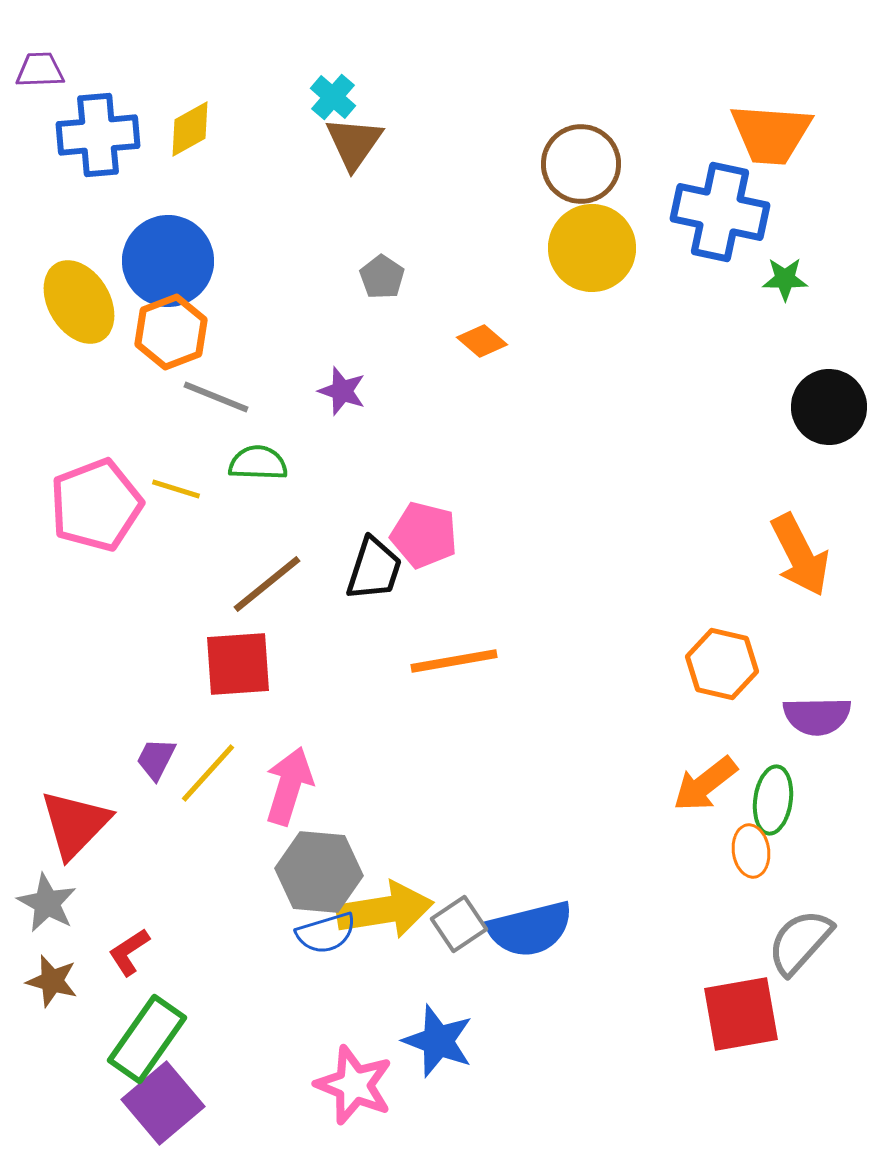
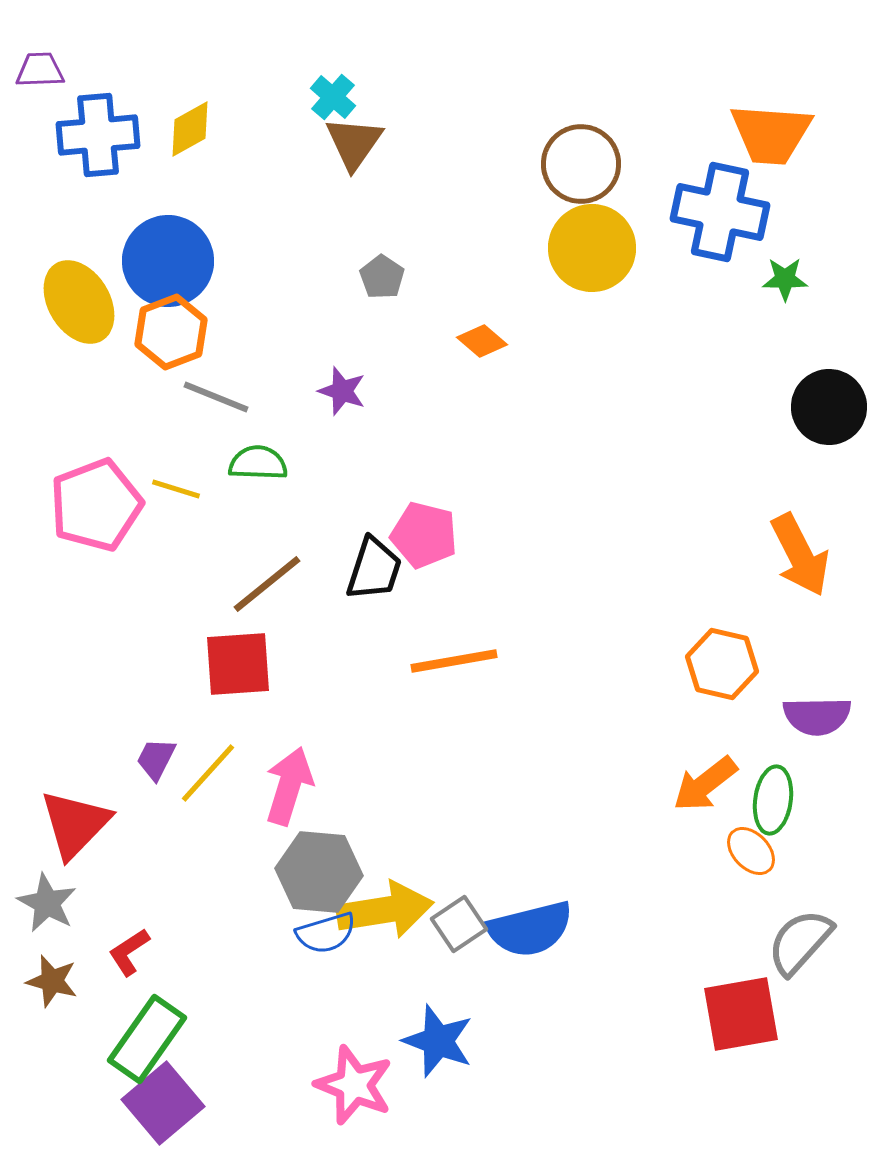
orange ellipse at (751, 851): rotated 36 degrees counterclockwise
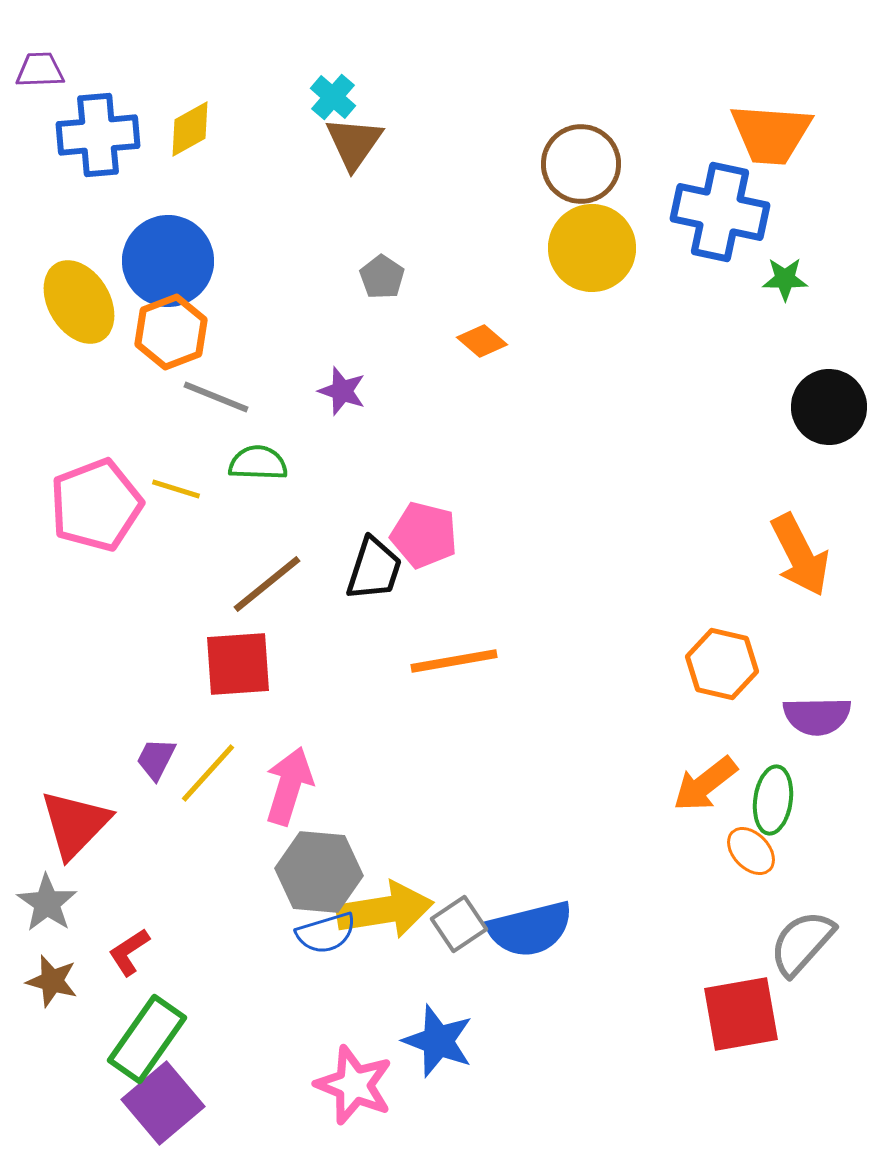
gray star at (47, 903): rotated 6 degrees clockwise
gray semicircle at (800, 942): moved 2 px right, 1 px down
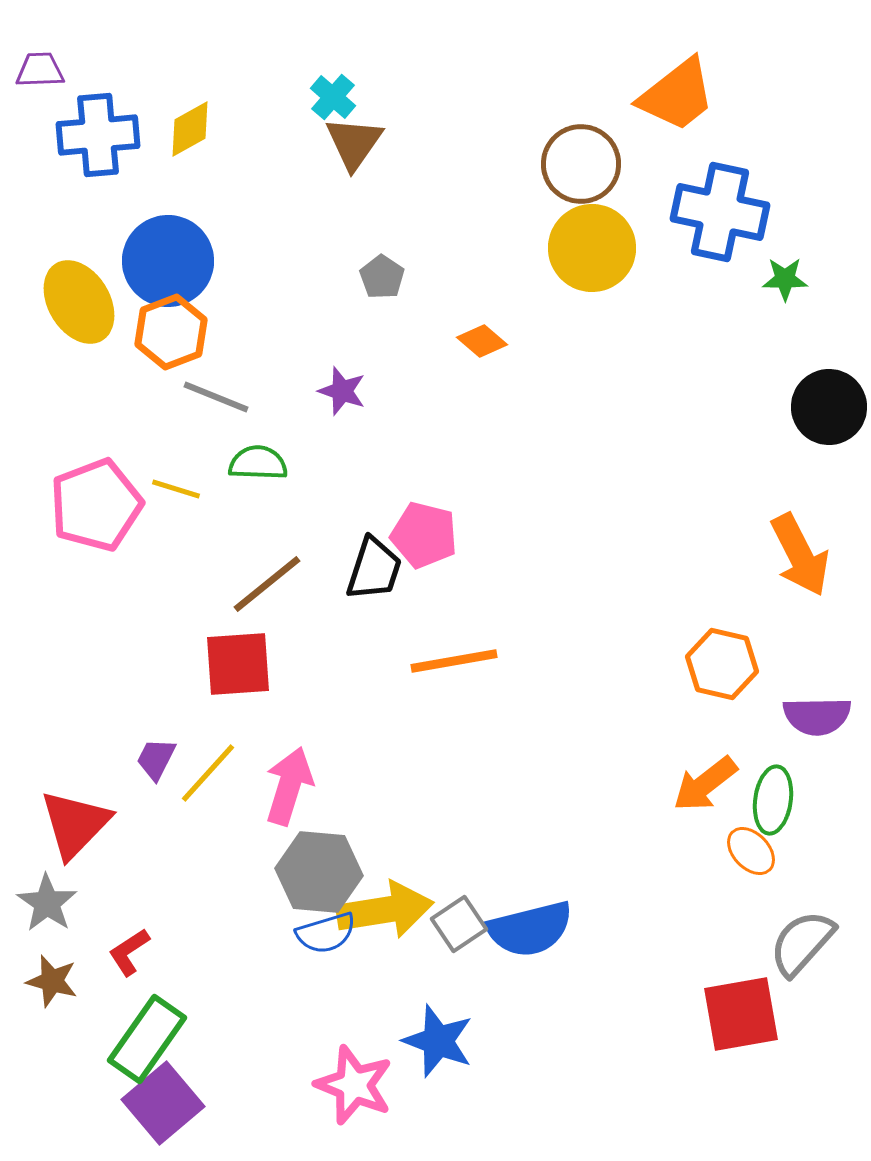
orange trapezoid at (771, 134): moved 94 px left, 39 px up; rotated 42 degrees counterclockwise
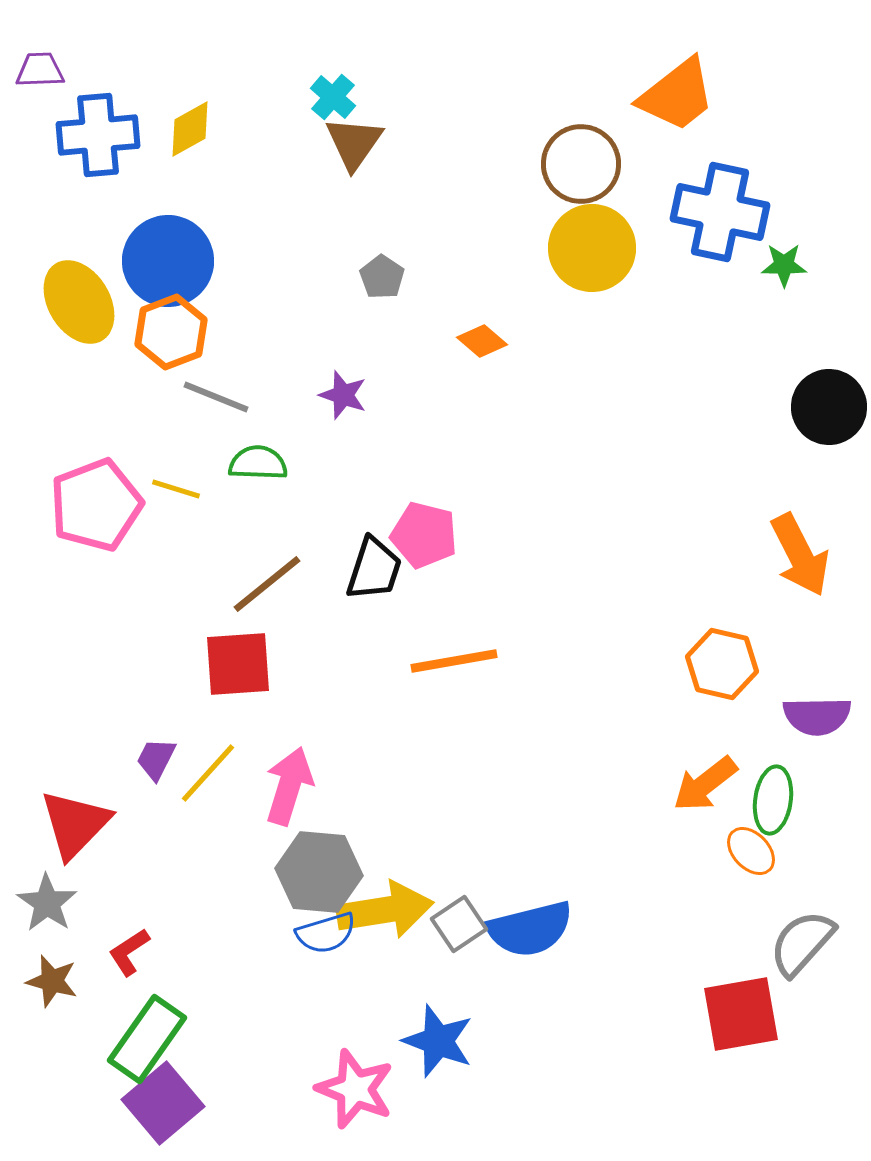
green star at (785, 279): moved 1 px left, 14 px up
purple star at (342, 391): moved 1 px right, 4 px down
pink star at (354, 1085): moved 1 px right, 4 px down
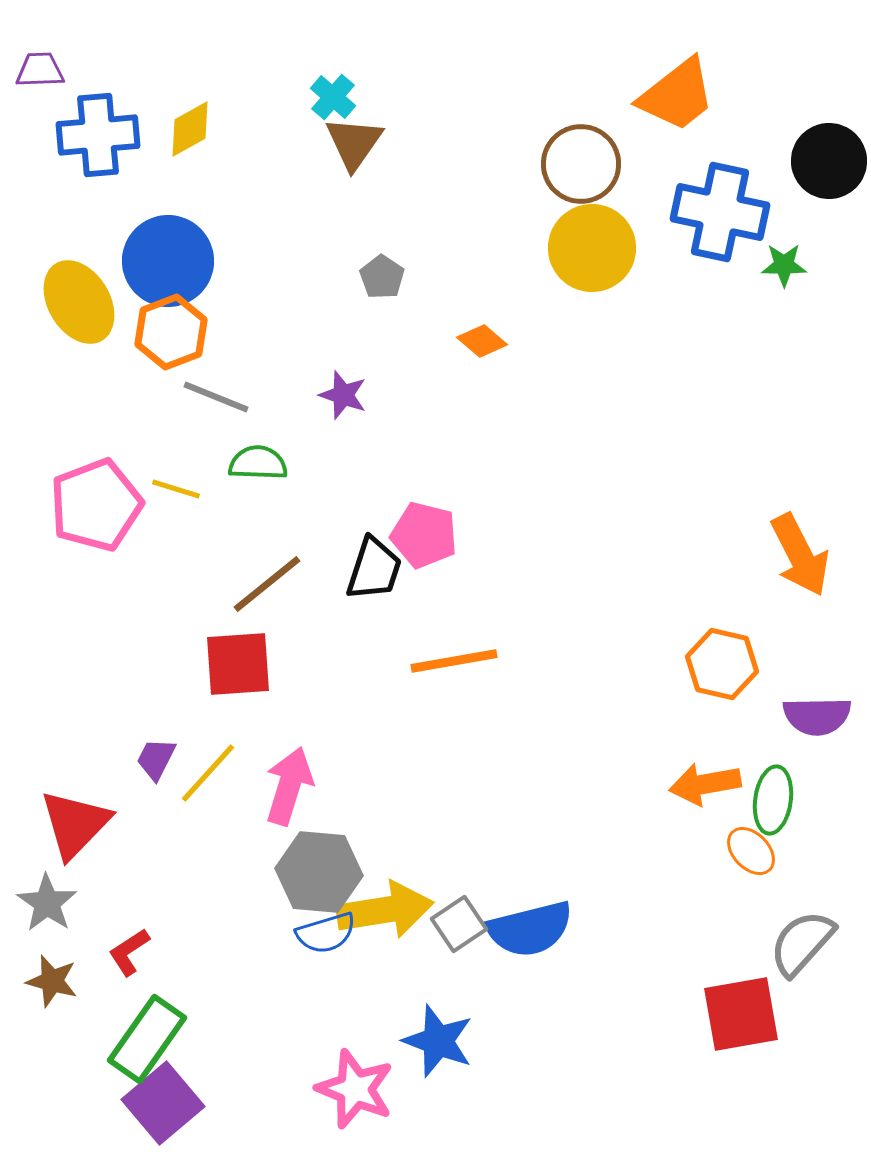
black circle at (829, 407): moved 246 px up
orange arrow at (705, 784): rotated 28 degrees clockwise
